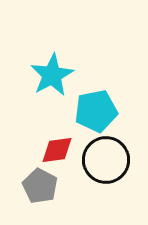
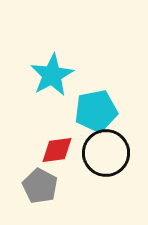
black circle: moved 7 px up
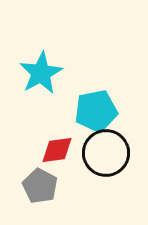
cyan star: moved 11 px left, 2 px up
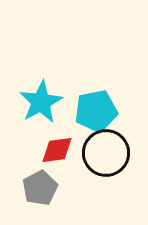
cyan star: moved 29 px down
gray pentagon: moved 2 px down; rotated 16 degrees clockwise
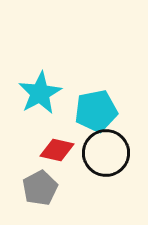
cyan star: moved 1 px left, 9 px up
red diamond: rotated 20 degrees clockwise
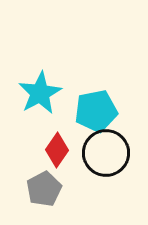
red diamond: rotated 68 degrees counterclockwise
gray pentagon: moved 4 px right, 1 px down
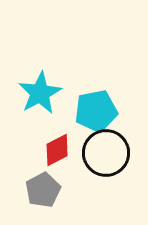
red diamond: rotated 28 degrees clockwise
gray pentagon: moved 1 px left, 1 px down
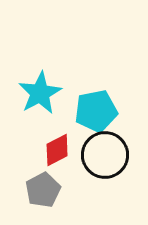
black circle: moved 1 px left, 2 px down
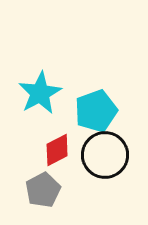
cyan pentagon: rotated 9 degrees counterclockwise
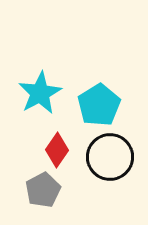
cyan pentagon: moved 3 px right, 6 px up; rotated 12 degrees counterclockwise
red diamond: rotated 28 degrees counterclockwise
black circle: moved 5 px right, 2 px down
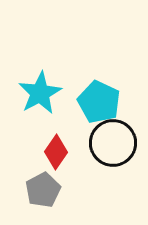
cyan pentagon: moved 3 px up; rotated 15 degrees counterclockwise
red diamond: moved 1 px left, 2 px down
black circle: moved 3 px right, 14 px up
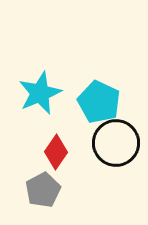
cyan star: rotated 6 degrees clockwise
black circle: moved 3 px right
